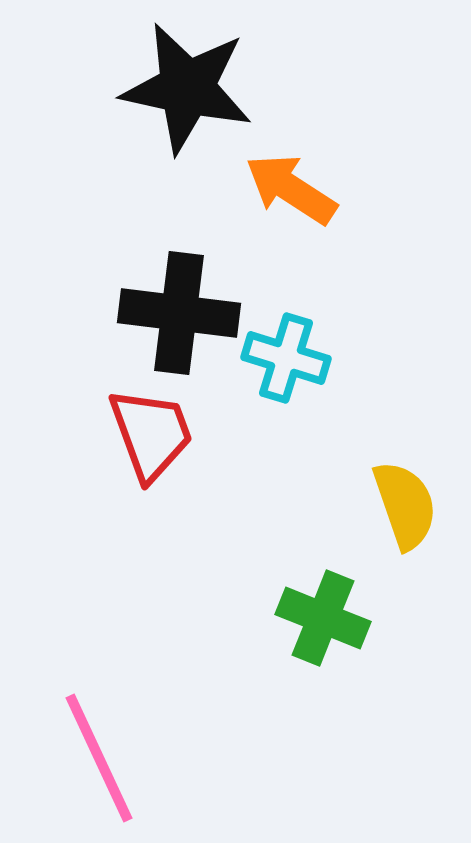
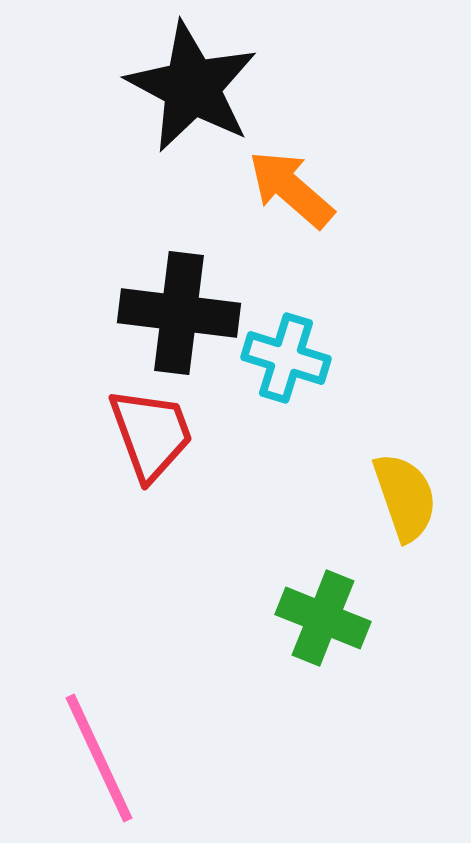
black star: moved 5 px right, 1 px up; rotated 16 degrees clockwise
orange arrow: rotated 8 degrees clockwise
yellow semicircle: moved 8 px up
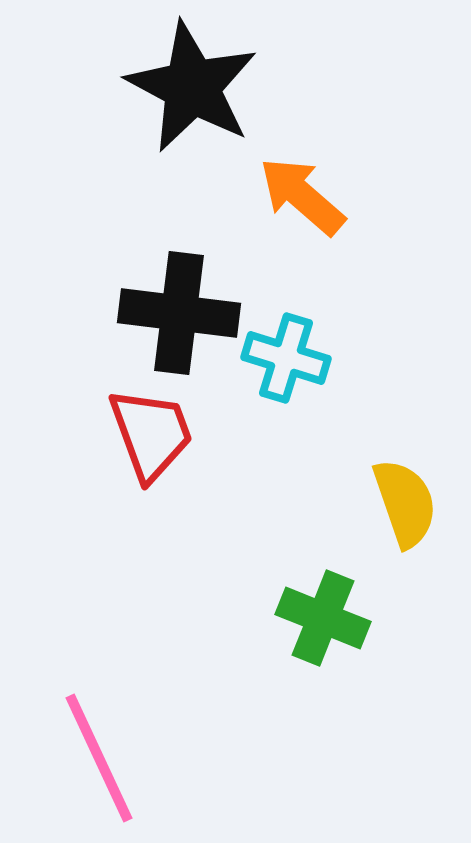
orange arrow: moved 11 px right, 7 px down
yellow semicircle: moved 6 px down
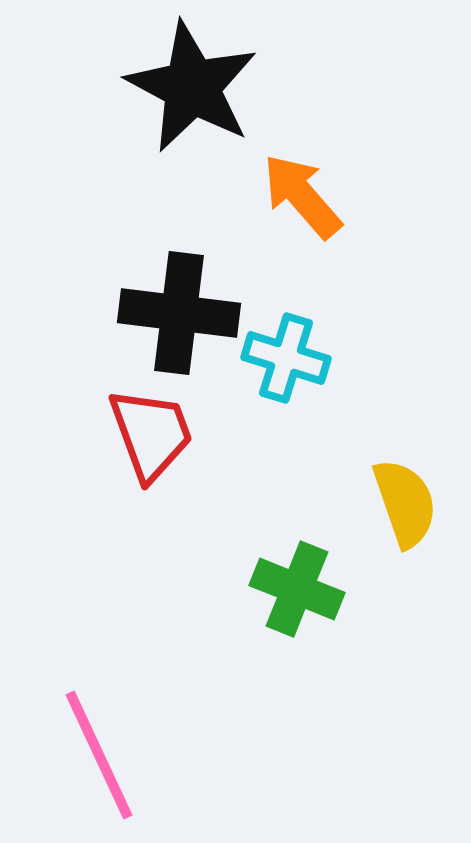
orange arrow: rotated 8 degrees clockwise
green cross: moved 26 px left, 29 px up
pink line: moved 3 px up
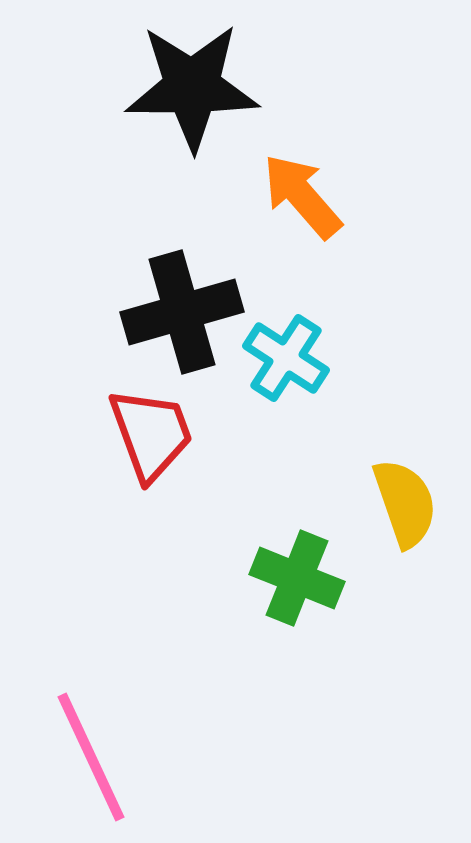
black star: rotated 28 degrees counterclockwise
black cross: moved 3 px right, 1 px up; rotated 23 degrees counterclockwise
cyan cross: rotated 16 degrees clockwise
green cross: moved 11 px up
pink line: moved 8 px left, 2 px down
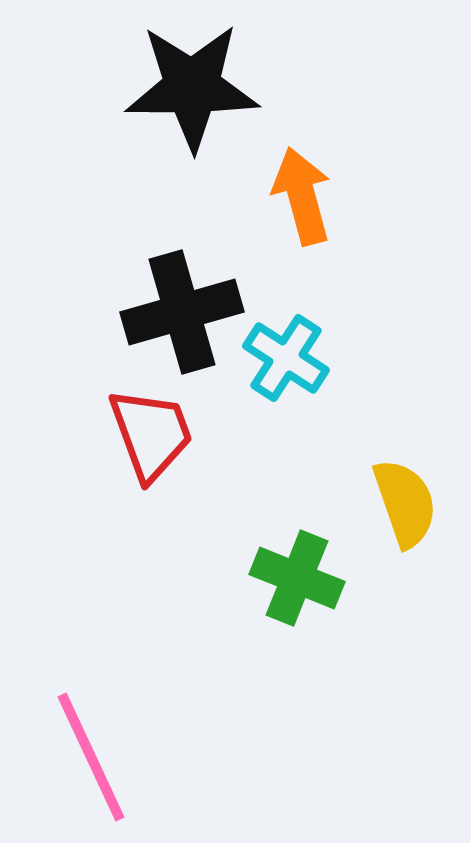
orange arrow: rotated 26 degrees clockwise
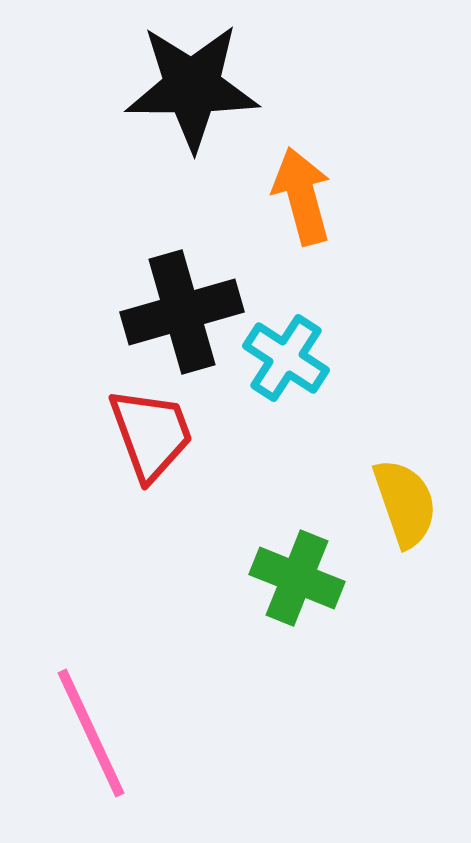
pink line: moved 24 px up
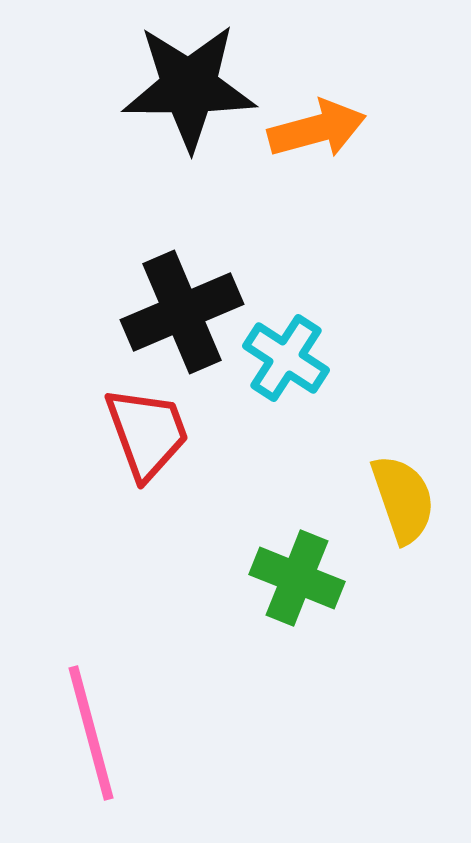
black star: moved 3 px left
orange arrow: moved 15 px right, 67 px up; rotated 90 degrees clockwise
black cross: rotated 7 degrees counterclockwise
red trapezoid: moved 4 px left, 1 px up
yellow semicircle: moved 2 px left, 4 px up
pink line: rotated 10 degrees clockwise
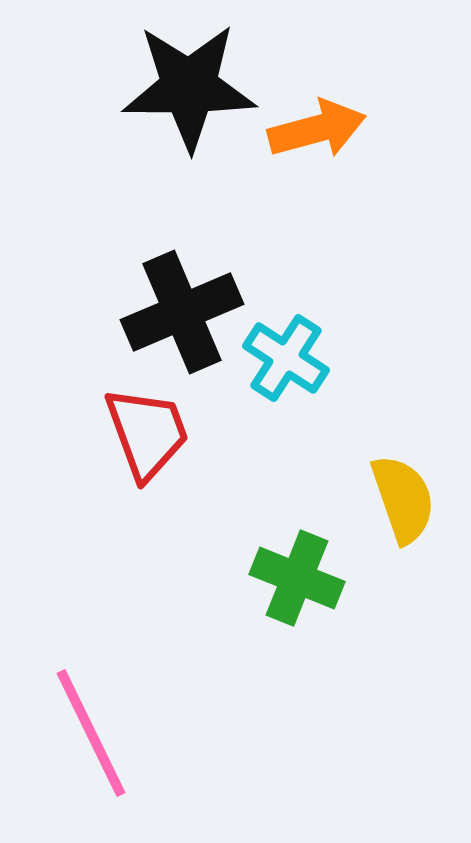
pink line: rotated 11 degrees counterclockwise
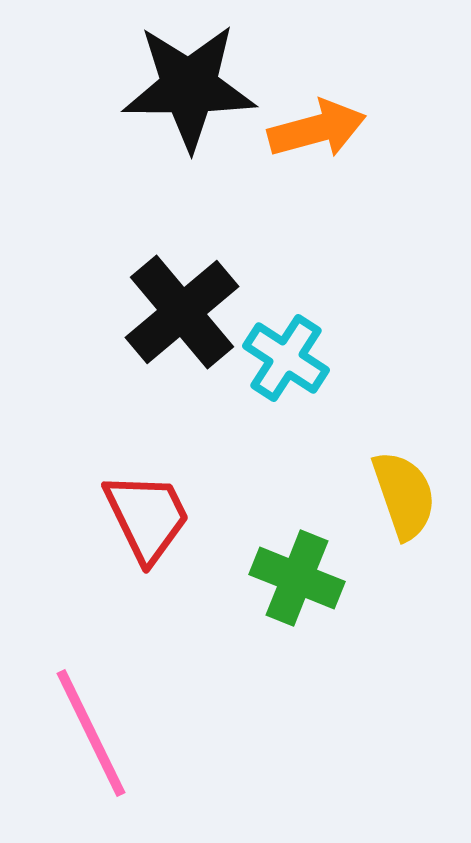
black cross: rotated 17 degrees counterclockwise
red trapezoid: moved 84 px down; rotated 6 degrees counterclockwise
yellow semicircle: moved 1 px right, 4 px up
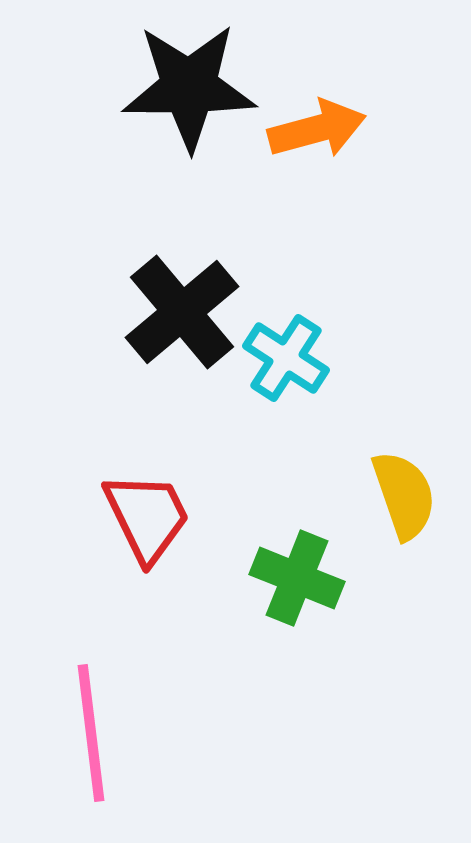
pink line: rotated 19 degrees clockwise
